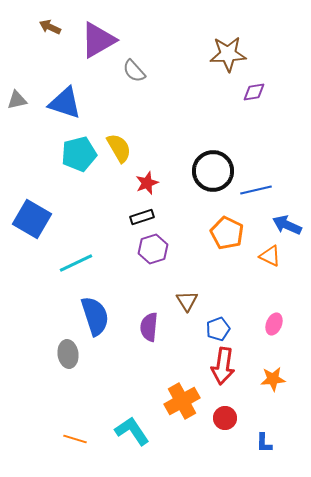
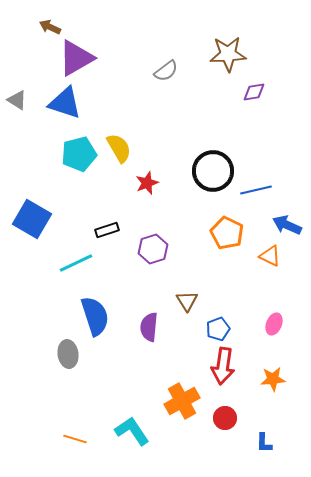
purple triangle: moved 22 px left, 18 px down
gray semicircle: moved 32 px right; rotated 85 degrees counterclockwise
gray triangle: rotated 45 degrees clockwise
black rectangle: moved 35 px left, 13 px down
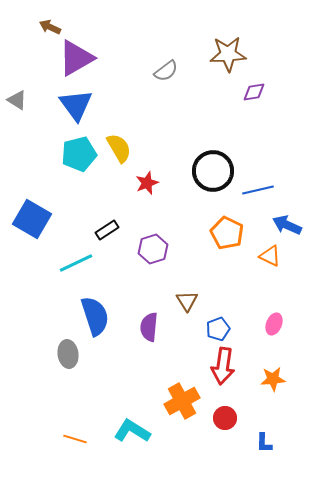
blue triangle: moved 11 px right, 2 px down; rotated 36 degrees clockwise
blue line: moved 2 px right
black rectangle: rotated 15 degrees counterclockwise
cyan L-shape: rotated 24 degrees counterclockwise
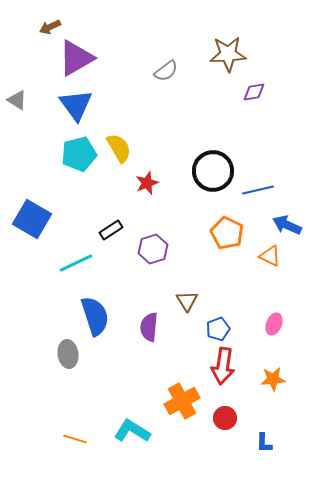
brown arrow: rotated 50 degrees counterclockwise
black rectangle: moved 4 px right
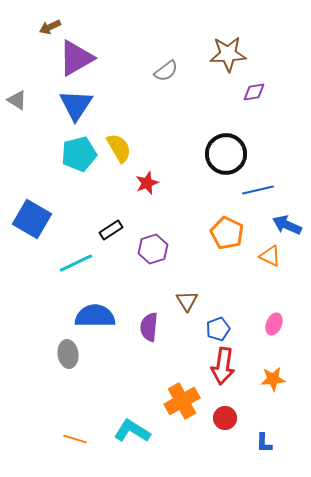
blue triangle: rotated 9 degrees clockwise
black circle: moved 13 px right, 17 px up
blue semicircle: rotated 72 degrees counterclockwise
